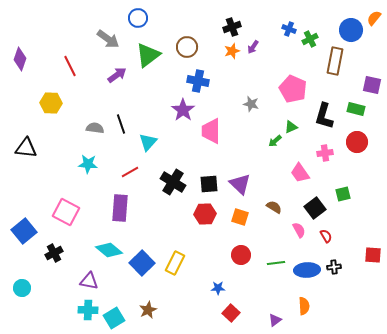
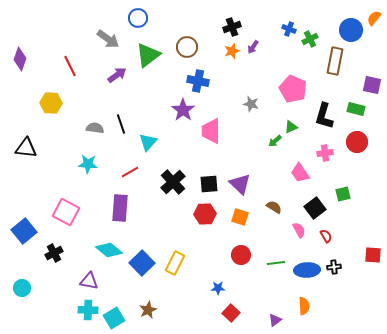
black cross at (173, 182): rotated 15 degrees clockwise
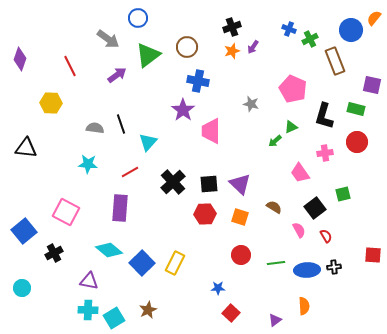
brown rectangle at (335, 61): rotated 32 degrees counterclockwise
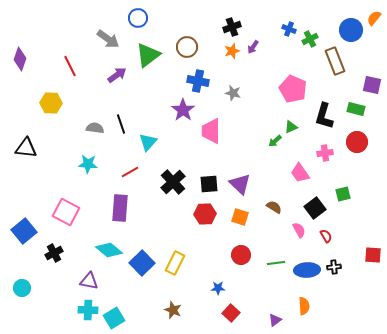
gray star at (251, 104): moved 18 px left, 11 px up
brown star at (148, 310): moved 25 px right; rotated 24 degrees counterclockwise
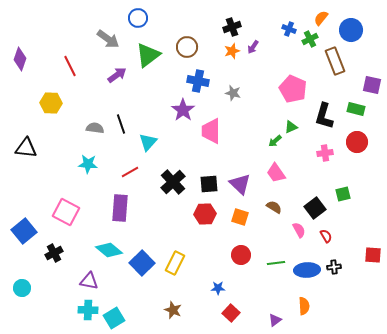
orange semicircle at (374, 18): moved 53 px left
pink trapezoid at (300, 173): moved 24 px left
